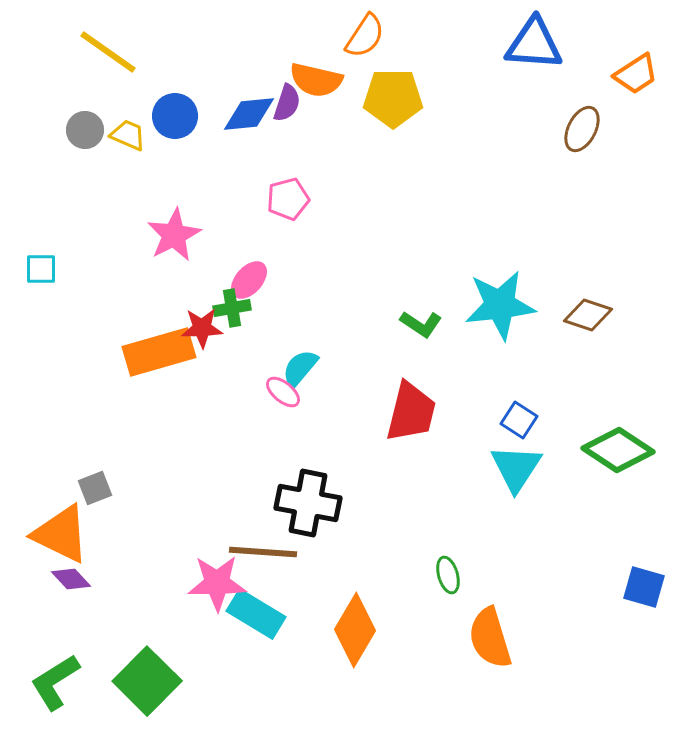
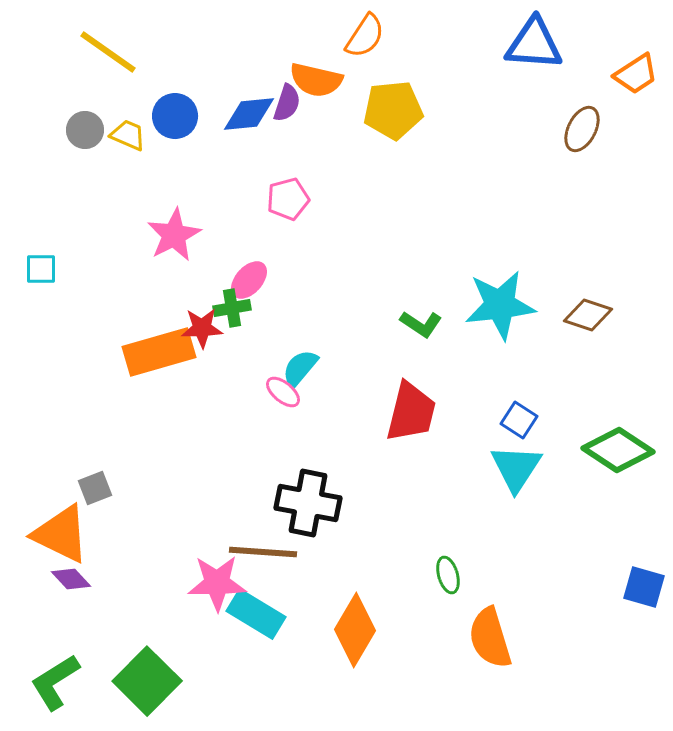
yellow pentagon at (393, 98): moved 12 px down; rotated 6 degrees counterclockwise
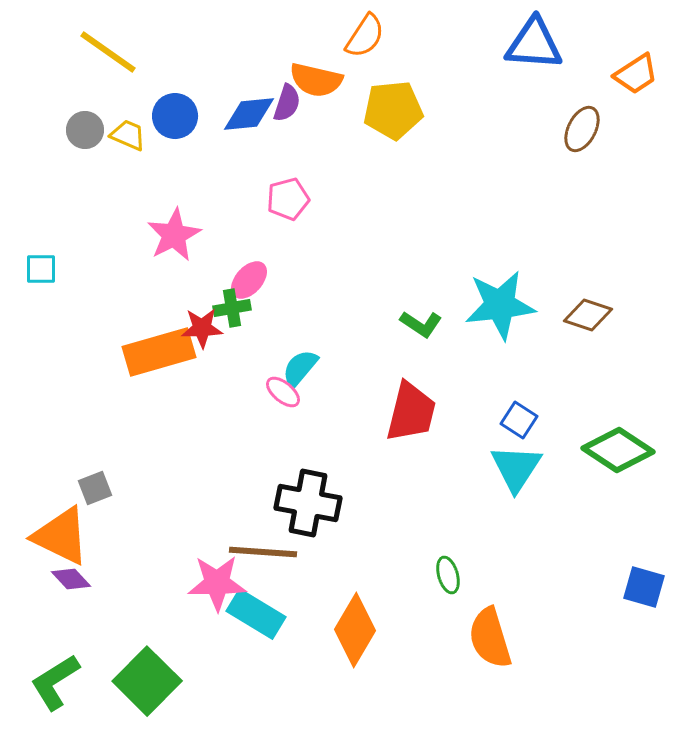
orange triangle at (61, 534): moved 2 px down
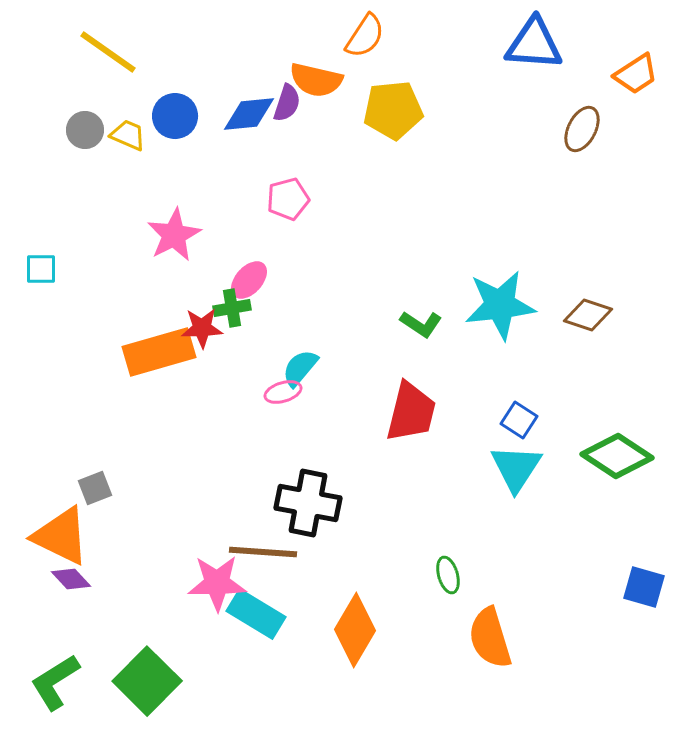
pink ellipse at (283, 392): rotated 57 degrees counterclockwise
green diamond at (618, 450): moved 1 px left, 6 px down
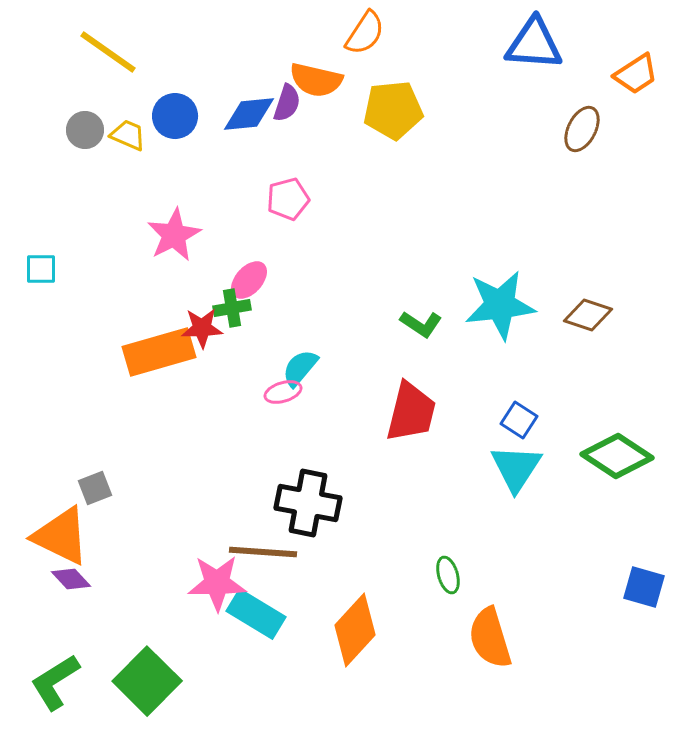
orange semicircle at (365, 36): moved 3 px up
orange diamond at (355, 630): rotated 12 degrees clockwise
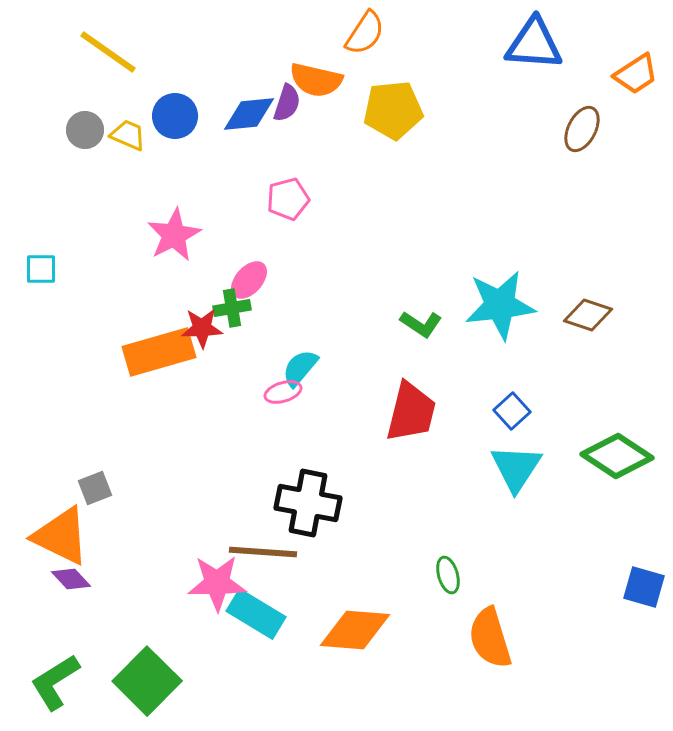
blue square at (519, 420): moved 7 px left, 9 px up; rotated 15 degrees clockwise
orange diamond at (355, 630): rotated 52 degrees clockwise
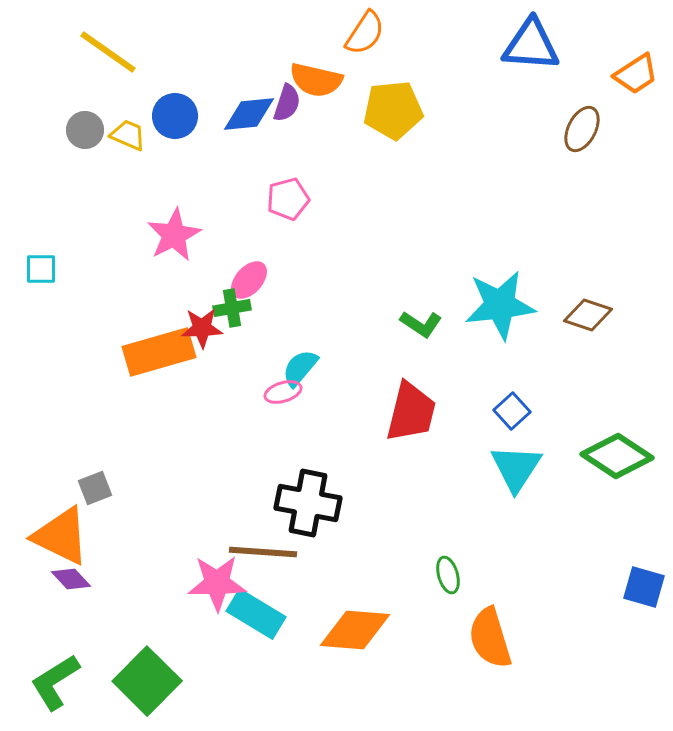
blue triangle at (534, 44): moved 3 px left, 1 px down
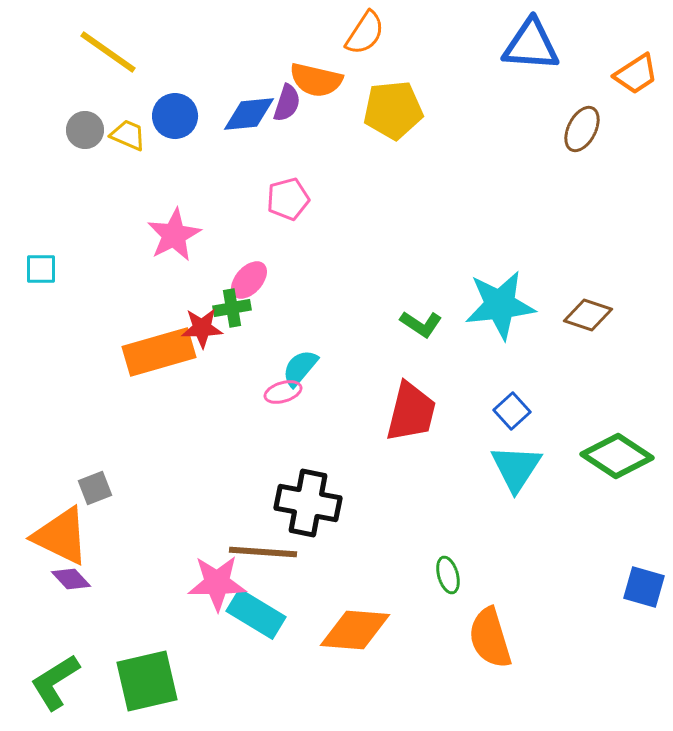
green square at (147, 681): rotated 32 degrees clockwise
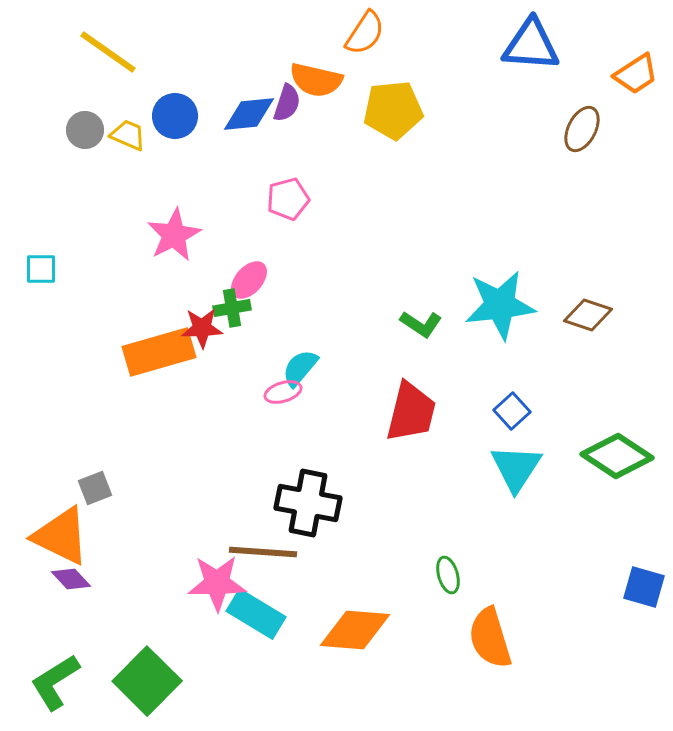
green square at (147, 681): rotated 32 degrees counterclockwise
